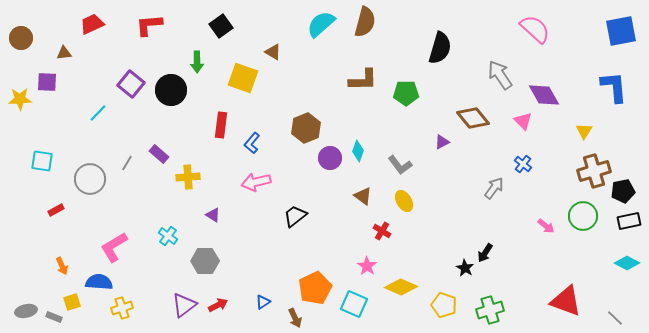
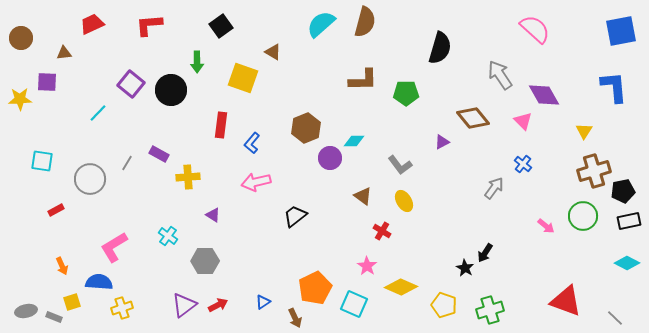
cyan diamond at (358, 151): moved 4 px left, 10 px up; rotated 70 degrees clockwise
purple rectangle at (159, 154): rotated 12 degrees counterclockwise
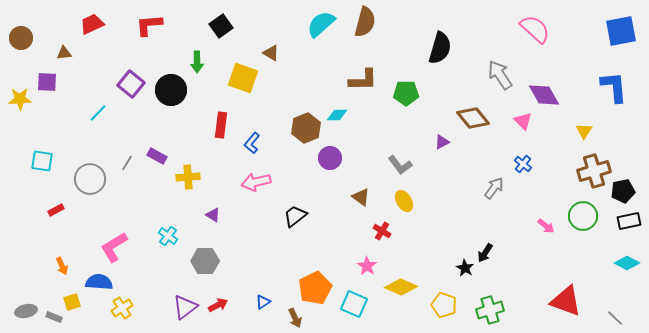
brown triangle at (273, 52): moved 2 px left, 1 px down
cyan diamond at (354, 141): moved 17 px left, 26 px up
purple rectangle at (159, 154): moved 2 px left, 2 px down
brown triangle at (363, 196): moved 2 px left, 1 px down
purple triangle at (184, 305): moved 1 px right, 2 px down
yellow cross at (122, 308): rotated 15 degrees counterclockwise
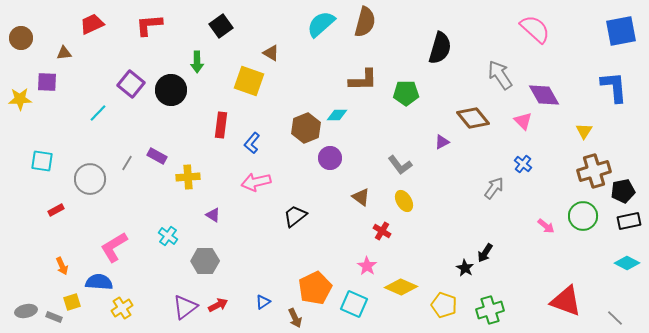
yellow square at (243, 78): moved 6 px right, 3 px down
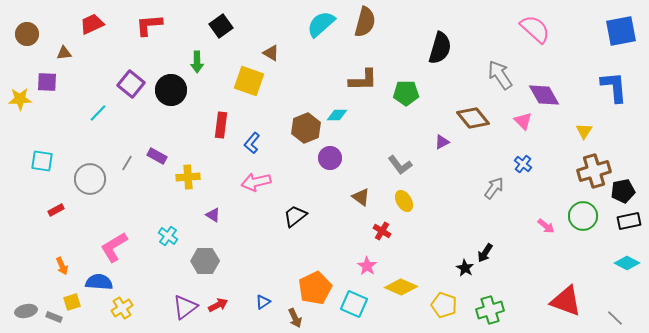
brown circle at (21, 38): moved 6 px right, 4 px up
